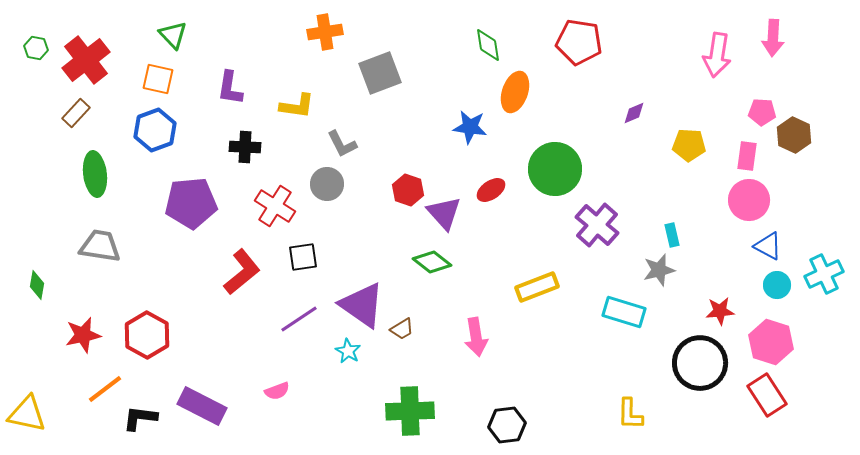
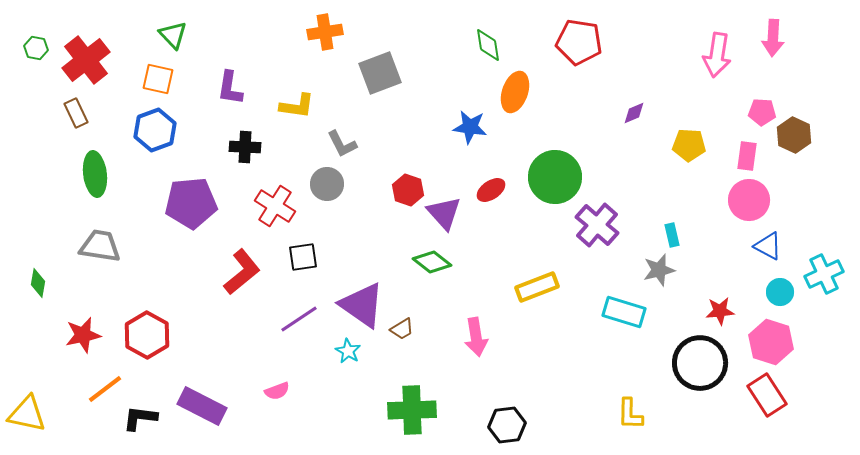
brown rectangle at (76, 113): rotated 68 degrees counterclockwise
green circle at (555, 169): moved 8 px down
green diamond at (37, 285): moved 1 px right, 2 px up
cyan circle at (777, 285): moved 3 px right, 7 px down
green cross at (410, 411): moved 2 px right, 1 px up
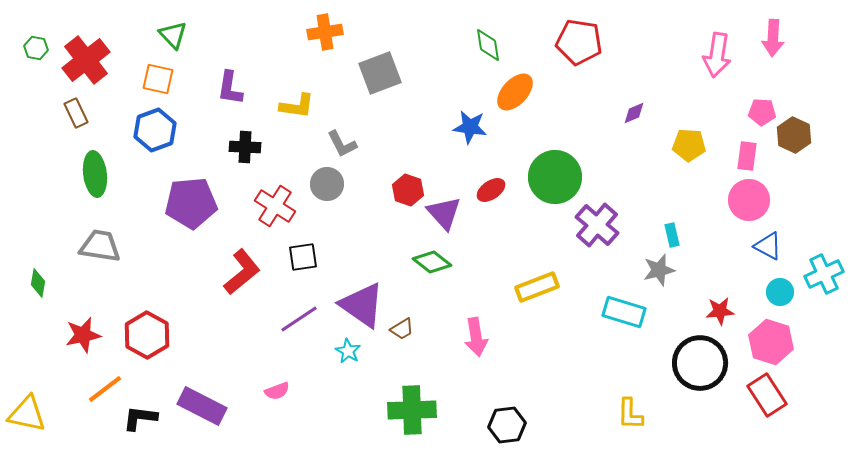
orange ellipse at (515, 92): rotated 24 degrees clockwise
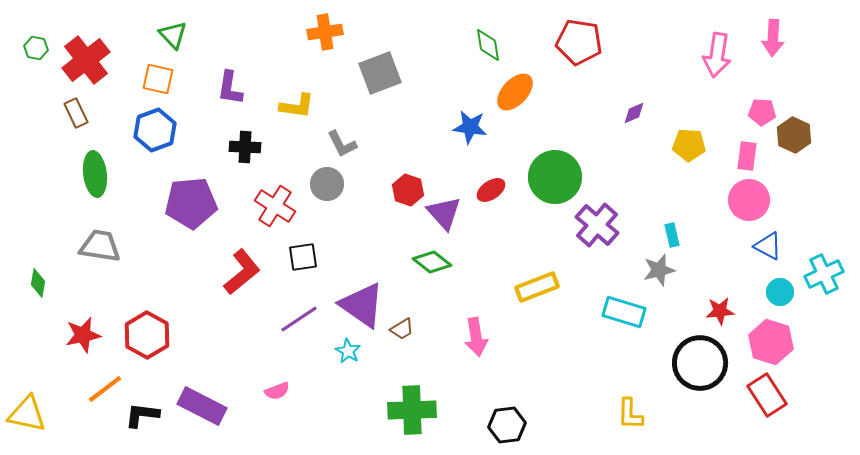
black L-shape at (140, 418): moved 2 px right, 3 px up
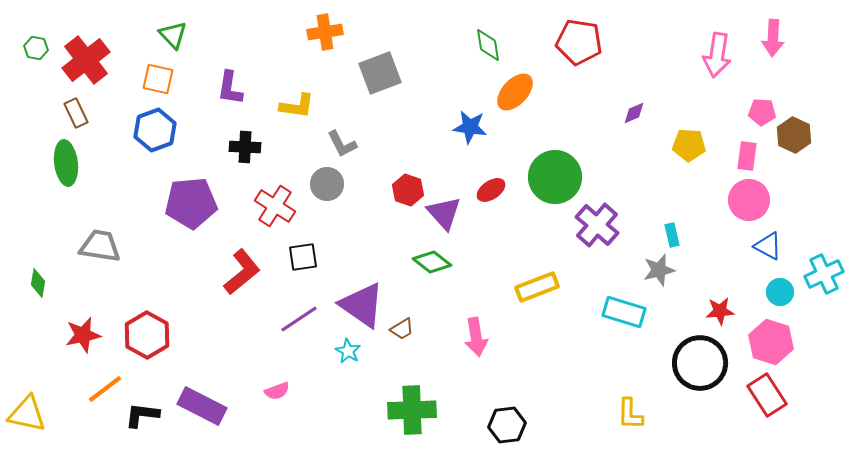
green ellipse at (95, 174): moved 29 px left, 11 px up
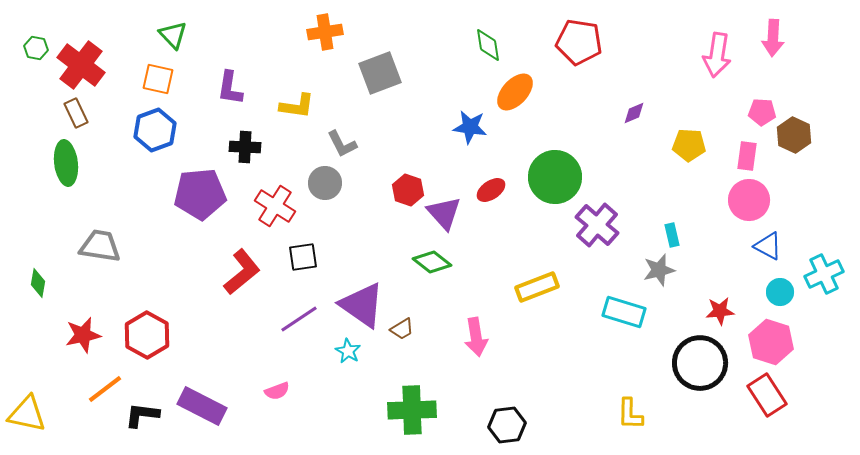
red cross at (86, 60): moved 5 px left, 5 px down; rotated 15 degrees counterclockwise
gray circle at (327, 184): moved 2 px left, 1 px up
purple pentagon at (191, 203): moved 9 px right, 9 px up
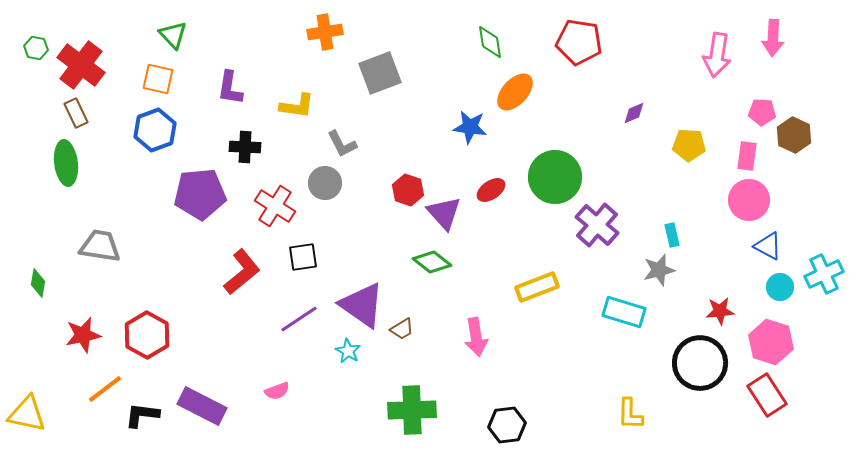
green diamond at (488, 45): moved 2 px right, 3 px up
cyan circle at (780, 292): moved 5 px up
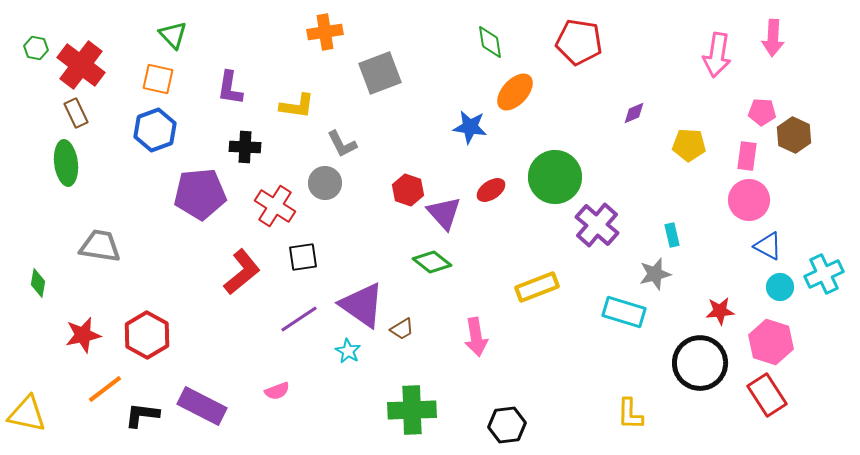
gray star at (659, 270): moved 4 px left, 4 px down
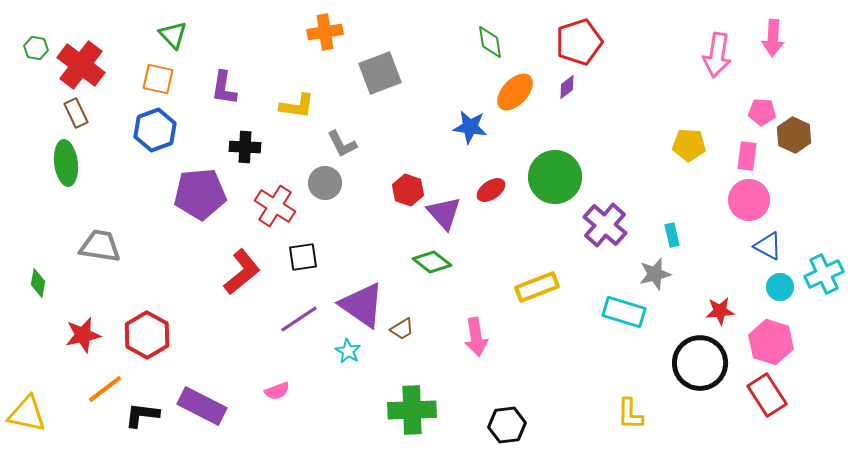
red pentagon at (579, 42): rotated 27 degrees counterclockwise
purple L-shape at (230, 88): moved 6 px left
purple diamond at (634, 113): moved 67 px left, 26 px up; rotated 15 degrees counterclockwise
purple cross at (597, 225): moved 8 px right
